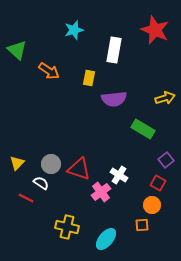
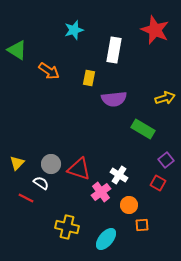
green triangle: rotated 10 degrees counterclockwise
orange circle: moved 23 px left
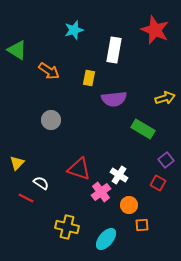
gray circle: moved 44 px up
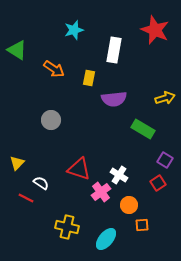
orange arrow: moved 5 px right, 2 px up
purple square: moved 1 px left; rotated 21 degrees counterclockwise
red square: rotated 28 degrees clockwise
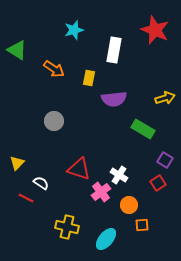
gray circle: moved 3 px right, 1 px down
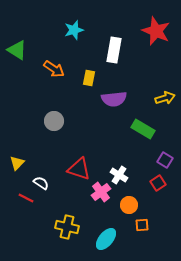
red star: moved 1 px right, 1 px down
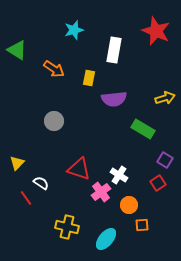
red line: rotated 28 degrees clockwise
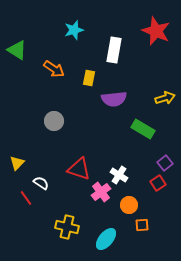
purple square: moved 3 px down; rotated 21 degrees clockwise
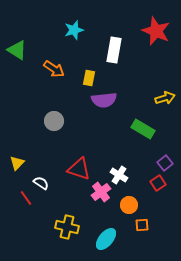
purple semicircle: moved 10 px left, 1 px down
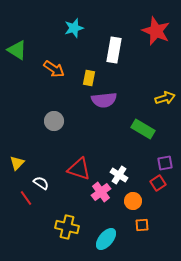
cyan star: moved 2 px up
purple square: rotated 28 degrees clockwise
orange circle: moved 4 px right, 4 px up
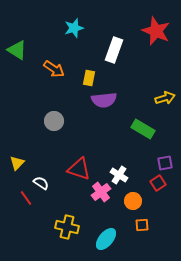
white rectangle: rotated 10 degrees clockwise
